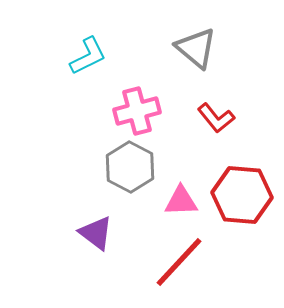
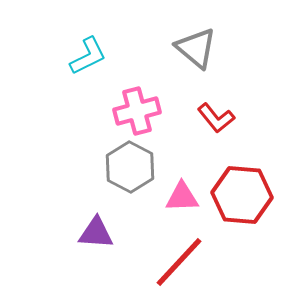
pink triangle: moved 1 px right, 4 px up
purple triangle: rotated 33 degrees counterclockwise
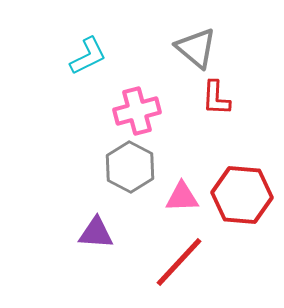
red L-shape: moved 20 px up; rotated 42 degrees clockwise
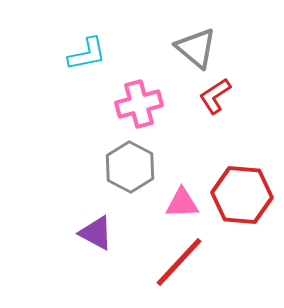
cyan L-shape: moved 1 px left, 2 px up; rotated 15 degrees clockwise
red L-shape: moved 1 px left, 2 px up; rotated 54 degrees clockwise
pink cross: moved 2 px right, 7 px up
pink triangle: moved 6 px down
purple triangle: rotated 24 degrees clockwise
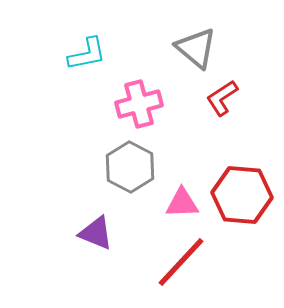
red L-shape: moved 7 px right, 2 px down
purple triangle: rotated 6 degrees counterclockwise
red line: moved 2 px right
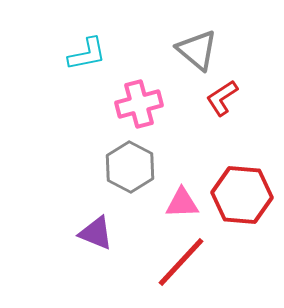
gray triangle: moved 1 px right, 2 px down
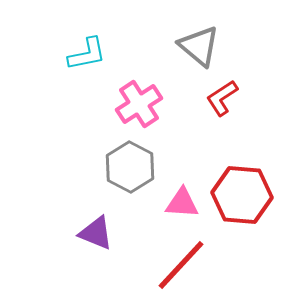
gray triangle: moved 2 px right, 4 px up
pink cross: rotated 18 degrees counterclockwise
pink triangle: rotated 6 degrees clockwise
red line: moved 3 px down
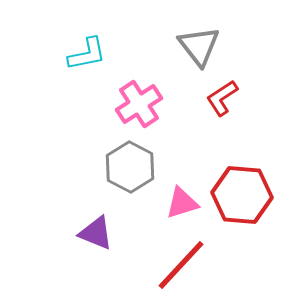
gray triangle: rotated 12 degrees clockwise
pink triangle: rotated 21 degrees counterclockwise
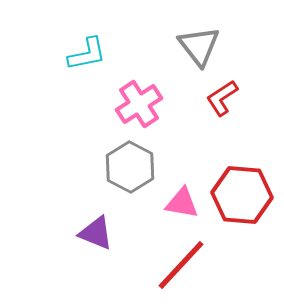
pink triangle: rotated 27 degrees clockwise
